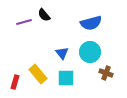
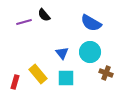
blue semicircle: rotated 45 degrees clockwise
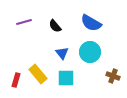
black semicircle: moved 11 px right, 11 px down
brown cross: moved 7 px right, 3 px down
red rectangle: moved 1 px right, 2 px up
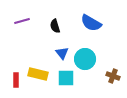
purple line: moved 2 px left, 1 px up
black semicircle: rotated 24 degrees clockwise
cyan circle: moved 5 px left, 7 px down
yellow rectangle: rotated 36 degrees counterclockwise
red rectangle: rotated 16 degrees counterclockwise
